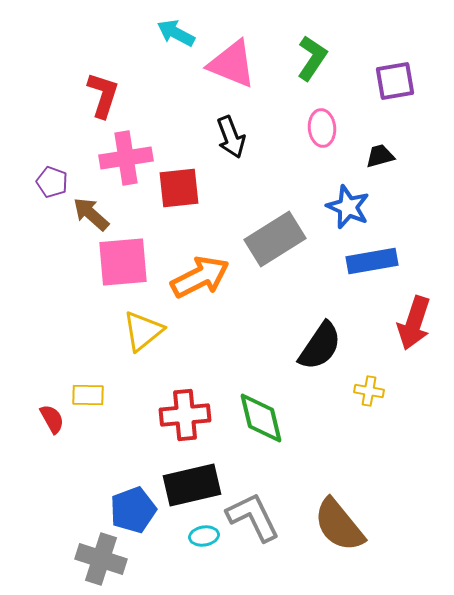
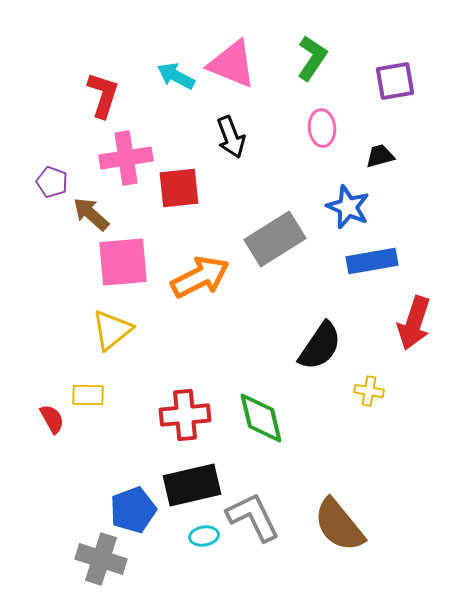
cyan arrow: moved 43 px down
yellow triangle: moved 31 px left, 1 px up
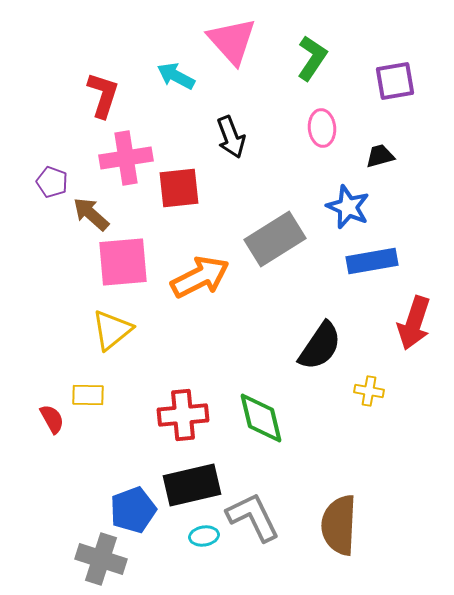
pink triangle: moved 23 px up; rotated 26 degrees clockwise
red cross: moved 2 px left
brown semicircle: rotated 42 degrees clockwise
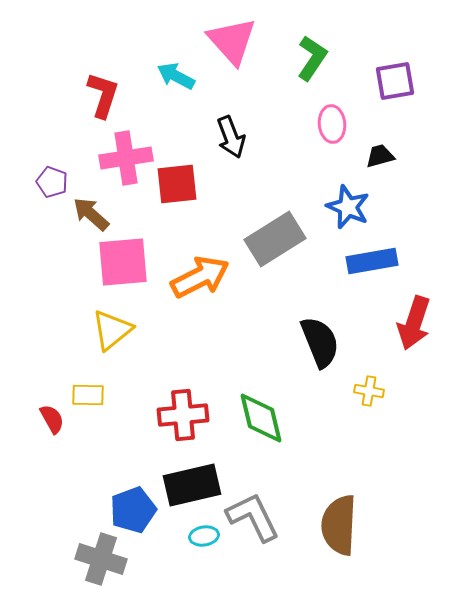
pink ellipse: moved 10 px right, 4 px up
red square: moved 2 px left, 4 px up
black semicircle: moved 4 px up; rotated 56 degrees counterclockwise
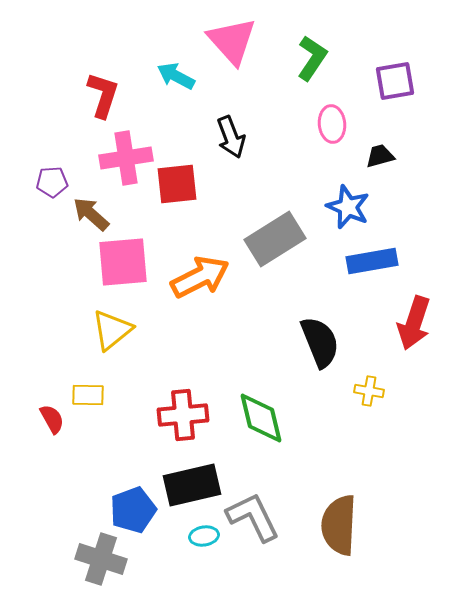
purple pentagon: rotated 24 degrees counterclockwise
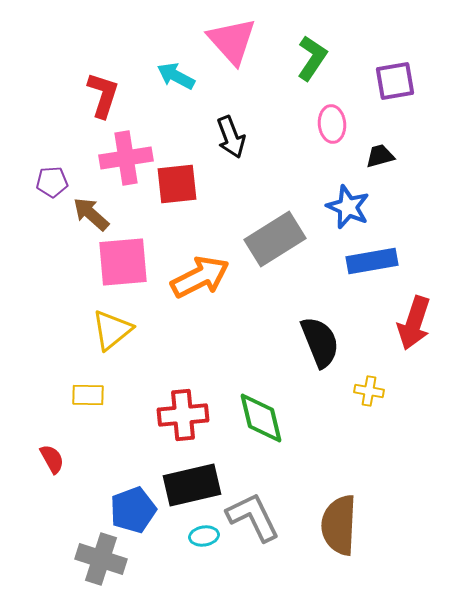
red semicircle: moved 40 px down
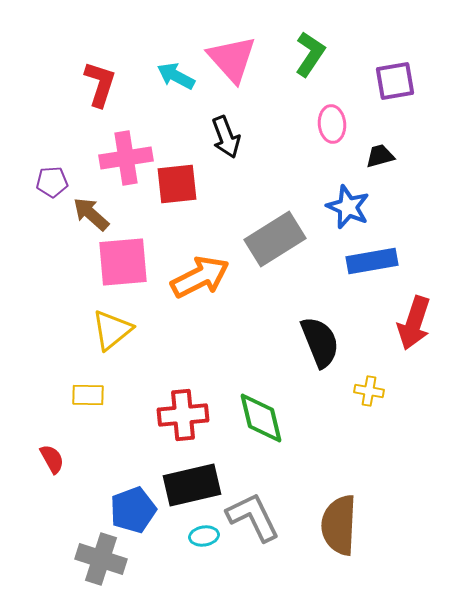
pink triangle: moved 18 px down
green L-shape: moved 2 px left, 4 px up
red L-shape: moved 3 px left, 11 px up
black arrow: moved 5 px left
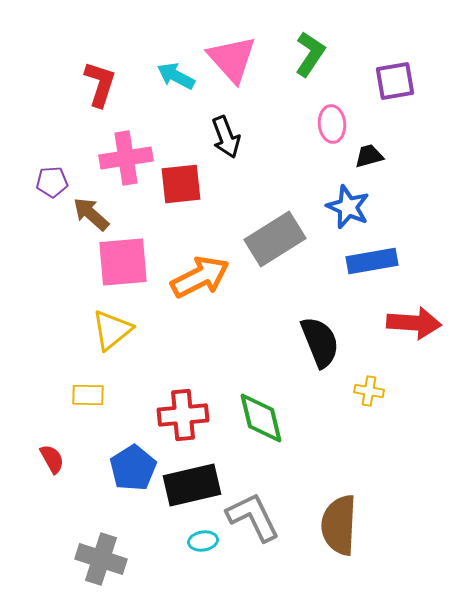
black trapezoid: moved 11 px left
red square: moved 4 px right
red arrow: rotated 104 degrees counterclockwise
blue pentagon: moved 42 px up; rotated 12 degrees counterclockwise
cyan ellipse: moved 1 px left, 5 px down
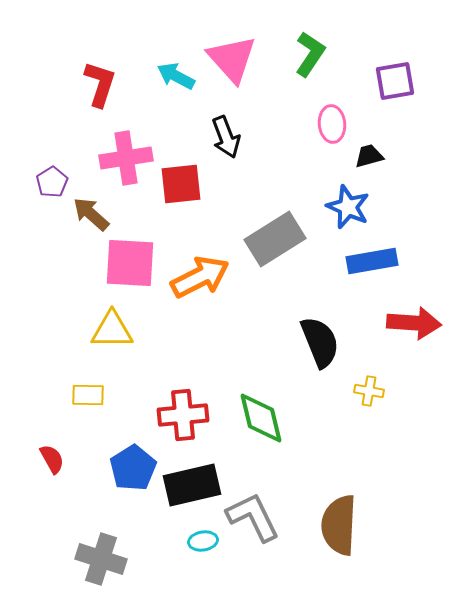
purple pentagon: rotated 28 degrees counterclockwise
pink square: moved 7 px right, 1 px down; rotated 8 degrees clockwise
yellow triangle: rotated 39 degrees clockwise
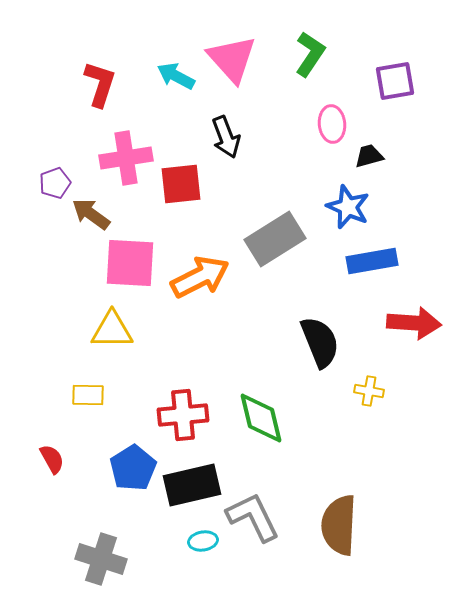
purple pentagon: moved 3 px right, 1 px down; rotated 12 degrees clockwise
brown arrow: rotated 6 degrees counterclockwise
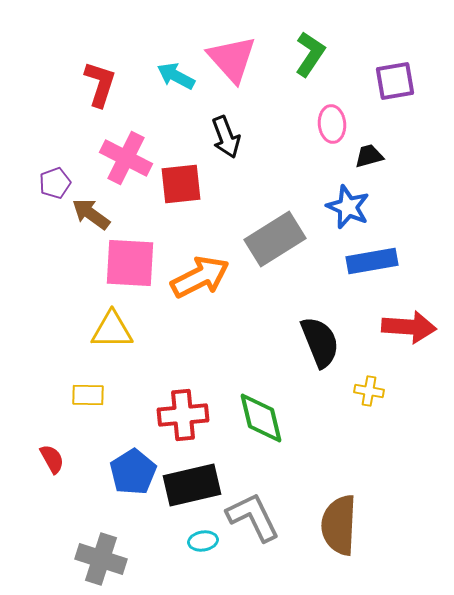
pink cross: rotated 36 degrees clockwise
red arrow: moved 5 px left, 4 px down
blue pentagon: moved 4 px down
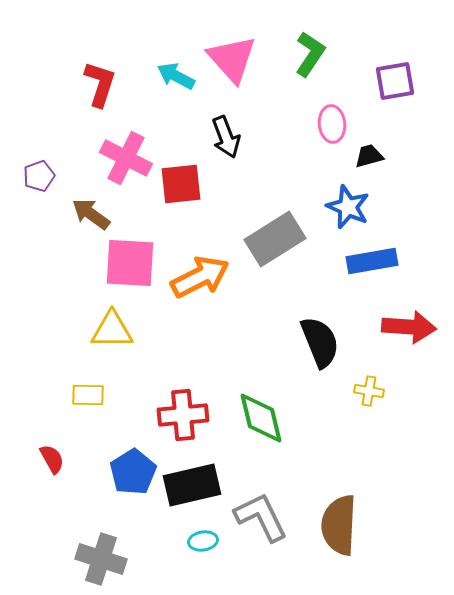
purple pentagon: moved 16 px left, 7 px up
gray L-shape: moved 8 px right
